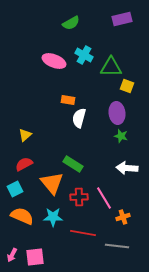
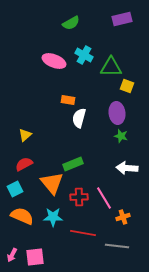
green rectangle: rotated 54 degrees counterclockwise
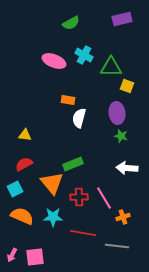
yellow triangle: rotated 48 degrees clockwise
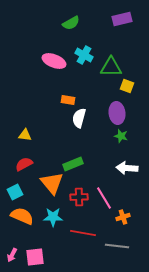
cyan square: moved 3 px down
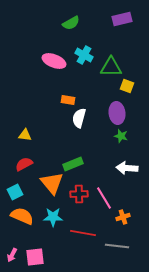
red cross: moved 3 px up
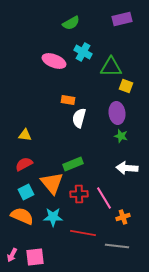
cyan cross: moved 1 px left, 3 px up
yellow square: moved 1 px left
cyan square: moved 11 px right
